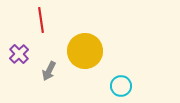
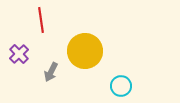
gray arrow: moved 2 px right, 1 px down
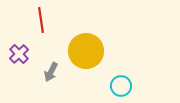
yellow circle: moved 1 px right
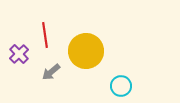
red line: moved 4 px right, 15 px down
gray arrow: rotated 24 degrees clockwise
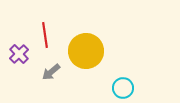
cyan circle: moved 2 px right, 2 px down
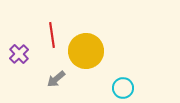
red line: moved 7 px right
gray arrow: moved 5 px right, 7 px down
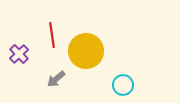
cyan circle: moved 3 px up
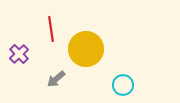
red line: moved 1 px left, 6 px up
yellow circle: moved 2 px up
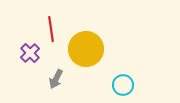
purple cross: moved 11 px right, 1 px up
gray arrow: rotated 24 degrees counterclockwise
